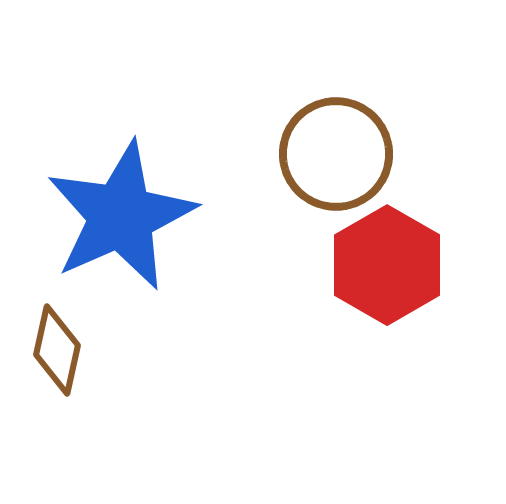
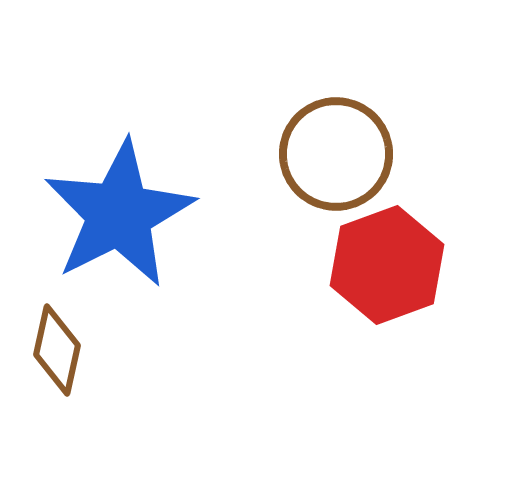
blue star: moved 2 px left, 2 px up; rotated 3 degrees counterclockwise
red hexagon: rotated 10 degrees clockwise
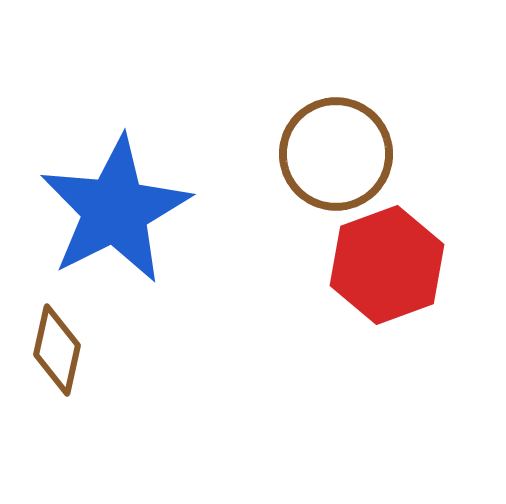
blue star: moved 4 px left, 4 px up
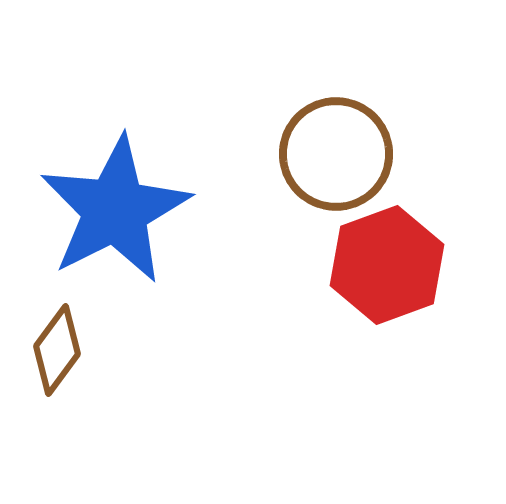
brown diamond: rotated 24 degrees clockwise
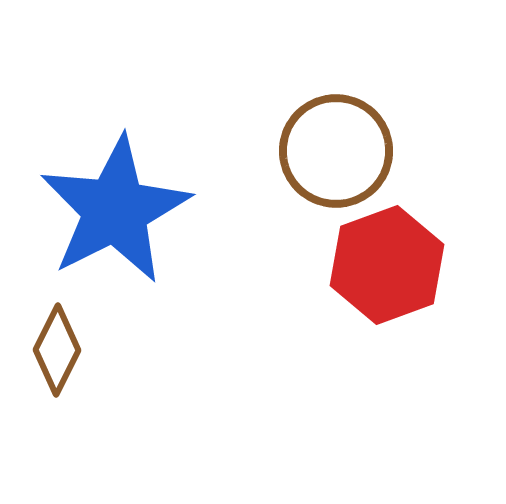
brown circle: moved 3 px up
brown diamond: rotated 10 degrees counterclockwise
